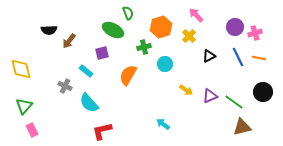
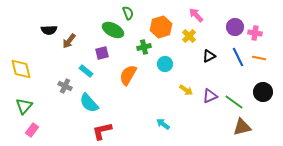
pink cross: rotated 24 degrees clockwise
pink rectangle: rotated 64 degrees clockwise
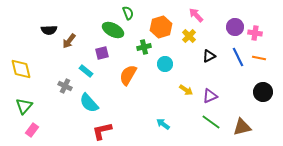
green line: moved 23 px left, 20 px down
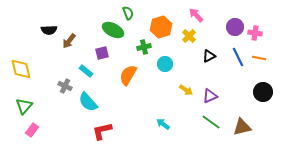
cyan semicircle: moved 1 px left, 1 px up
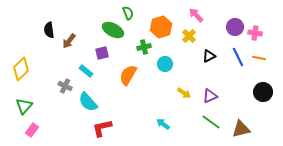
black semicircle: rotated 84 degrees clockwise
yellow diamond: rotated 60 degrees clockwise
yellow arrow: moved 2 px left, 3 px down
brown triangle: moved 1 px left, 2 px down
red L-shape: moved 3 px up
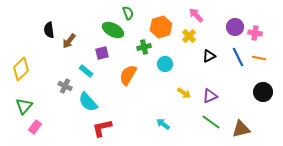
pink rectangle: moved 3 px right, 3 px up
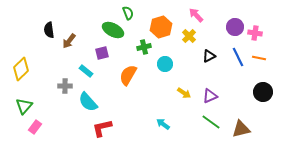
gray cross: rotated 24 degrees counterclockwise
